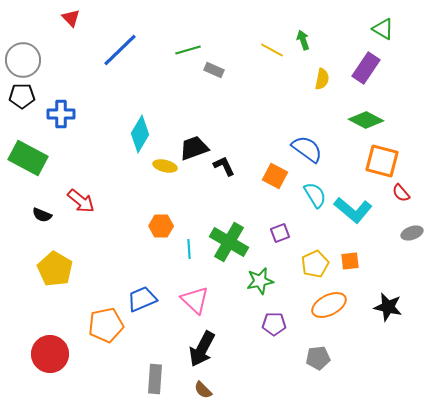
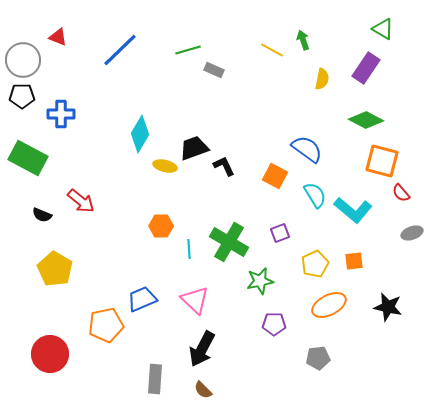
red triangle at (71, 18): moved 13 px left, 19 px down; rotated 24 degrees counterclockwise
orange square at (350, 261): moved 4 px right
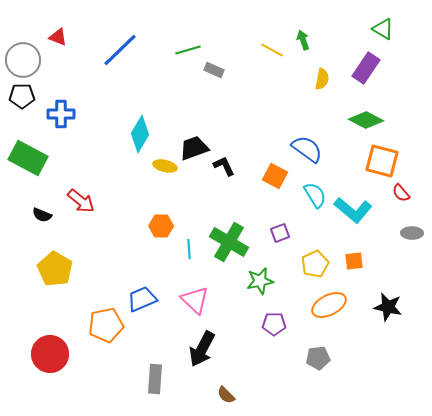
gray ellipse at (412, 233): rotated 20 degrees clockwise
brown semicircle at (203, 390): moved 23 px right, 5 px down
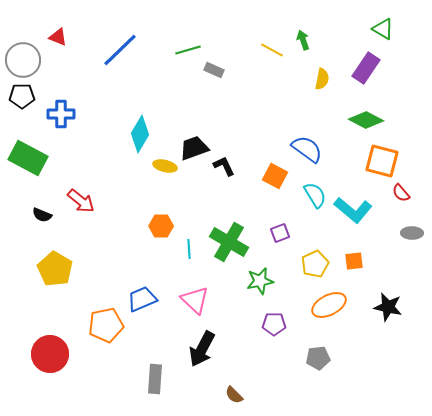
brown semicircle at (226, 395): moved 8 px right
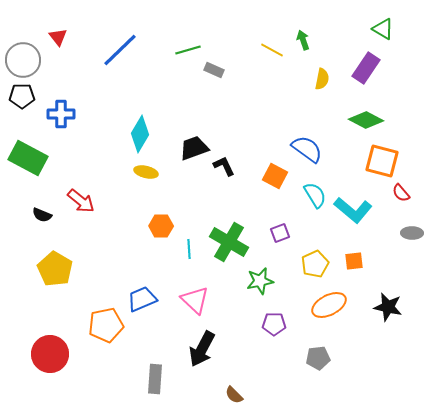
red triangle at (58, 37): rotated 30 degrees clockwise
yellow ellipse at (165, 166): moved 19 px left, 6 px down
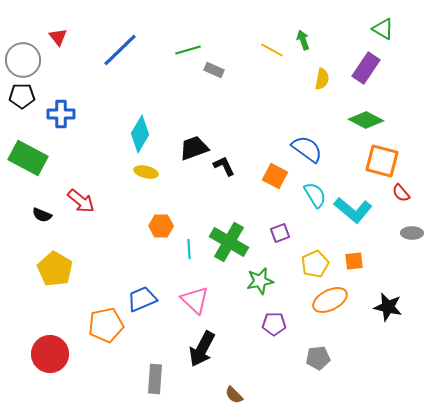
orange ellipse at (329, 305): moved 1 px right, 5 px up
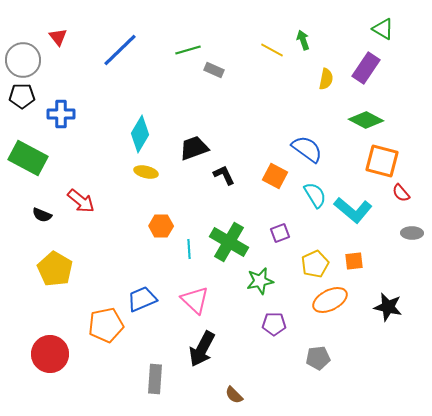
yellow semicircle at (322, 79): moved 4 px right
black L-shape at (224, 166): moved 9 px down
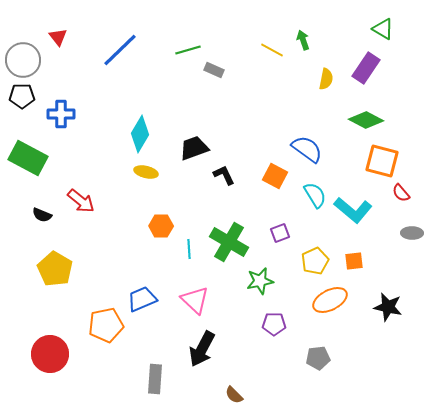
yellow pentagon at (315, 264): moved 3 px up
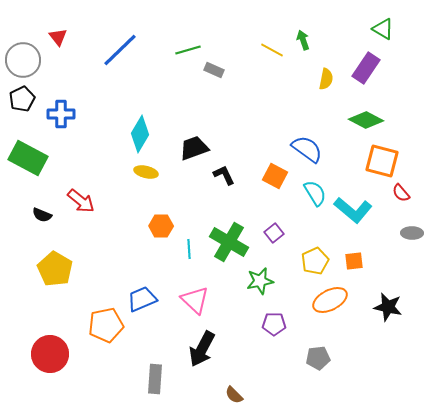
black pentagon at (22, 96): moved 3 px down; rotated 25 degrees counterclockwise
cyan semicircle at (315, 195): moved 2 px up
purple square at (280, 233): moved 6 px left; rotated 18 degrees counterclockwise
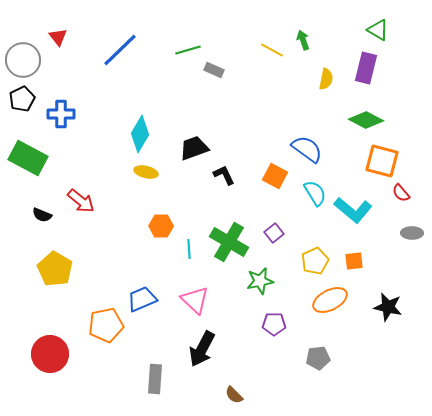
green triangle at (383, 29): moved 5 px left, 1 px down
purple rectangle at (366, 68): rotated 20 degrees counterclockwise
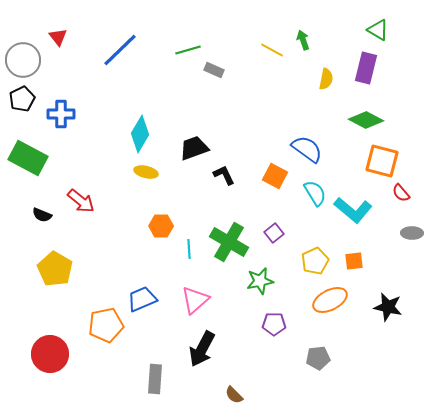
pink triangle at (195, 300): rotated 36 degrees clockwise
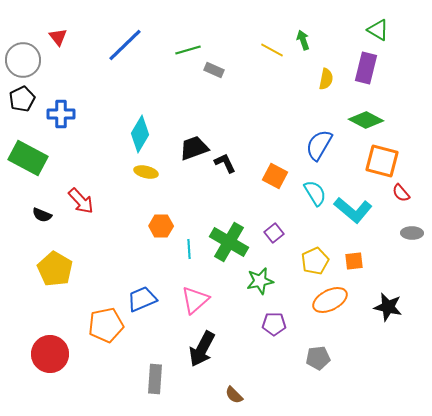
blue line at (120, 50): moved 5 px right, 5 px up
blue semicircle at (307, 149): moved 12 px right, 4 px up; rotated 96 degrees counterclockwise
black L-shape at (224, 175): moved 1 px right, 12 px up
red arrow at (81, 201): rotated 8 degrees clockwise
